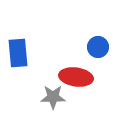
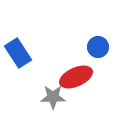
blue rectangle: rotated 28 degrees counterclockwise
red ellipse: rotated 32 degrees counterclockwise
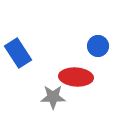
blue circle: moved 1 px up
red ellipse: rotated 28 degrees clockwise
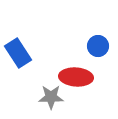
gray star: moved 2 px left
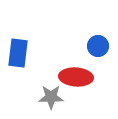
blue rectangle: rotated 40 degrees clockwise
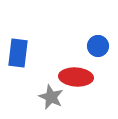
gray star: rotated 25 degrees clockwise
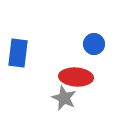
blue circle: moved 4 px left, 2 px up
gray star: moved 13 px right, 1 px down
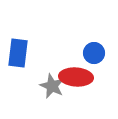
blue circle: moved 9 px down
gray star: moved 12 px left, 12 px up
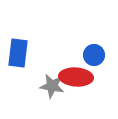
blue circle: moved 2 px down
gray star: rotated 15 degrees counterclockwise
